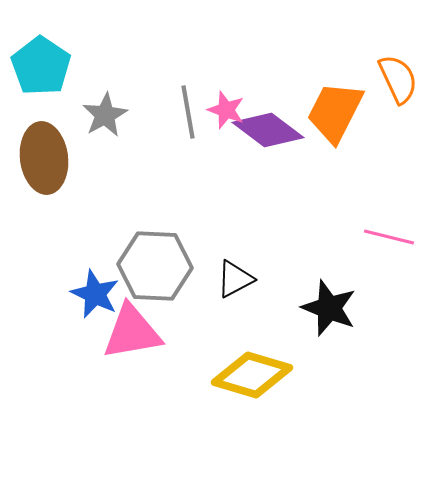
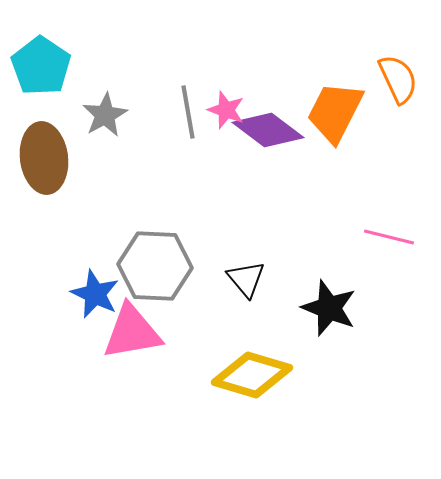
black triangle: moved 11 px right; rotated 42 degrees counterclockwise
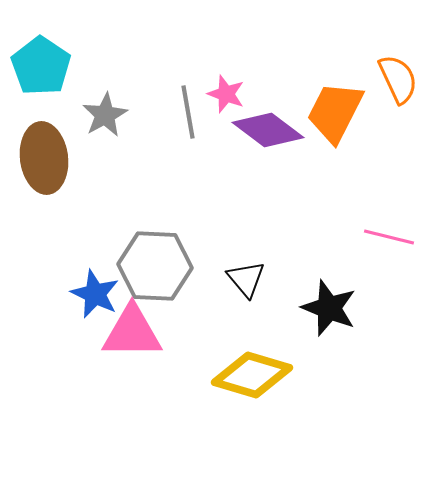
pink star: moved 16 px up
pink triangle: rotated 10 degrees clockwise
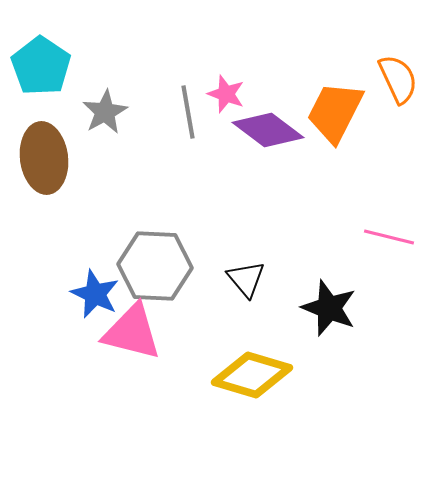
gray star: moved 3 px up
pink triangle: rotated 14 degrees clockwise
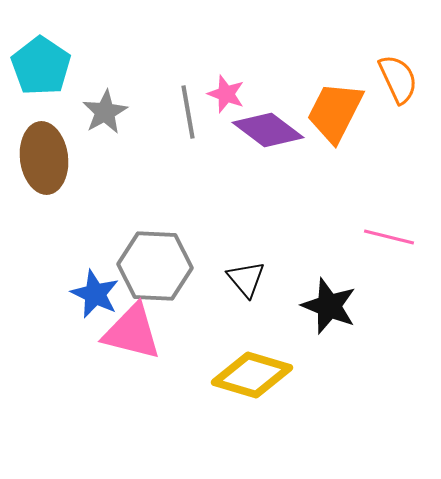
black star: moved 2 px up
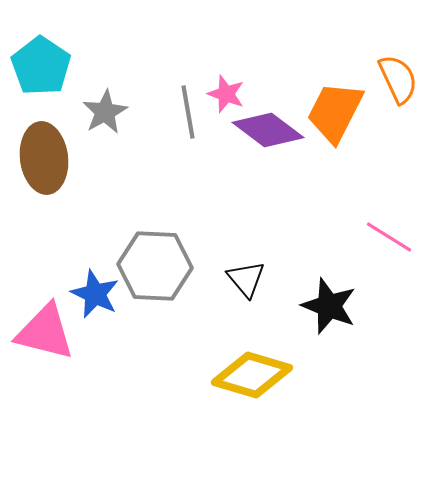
pink line: rotated 18 degrees clockwise
pink triangle: moved 87 px left
